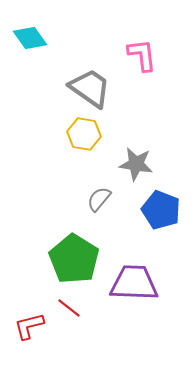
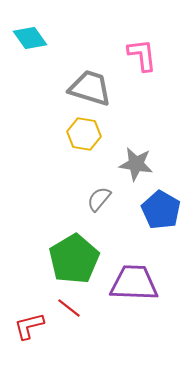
gray trapezoid: rotated 18 degrees counterclockwise
blue pentagon: rotated 9 degrees clockwise
green pentagon: rotated 9 degrees clockwise
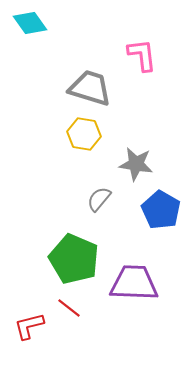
cyan diamond: moved 15 px up
green pentagon: rotated 18 degrees counterclockwise
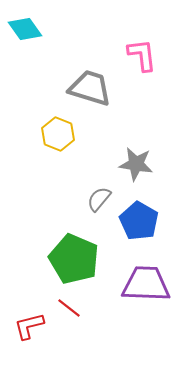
cyan diamond: moved 5 px left, 6 px down
yellow hexagon: moved 26 px left; rotated 12 degrees clockwise
blue pentagon: moved 22 px left, 11 px down
purple trapezoid: moved 12 px right, 1 px down
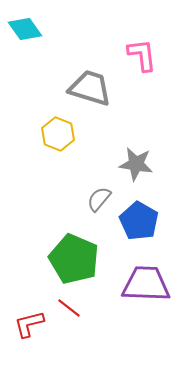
red L-shape: moved 2 px up
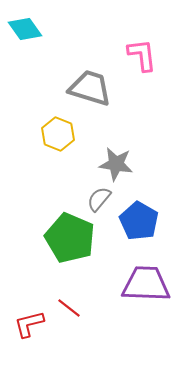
gray star: moved 20 px left
green pentagon: moved 4 px left, 21 px up
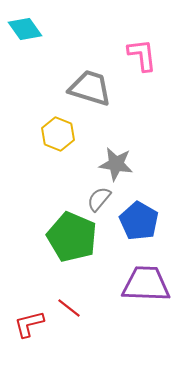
green pentagon: moved 2 px right, 1 px up
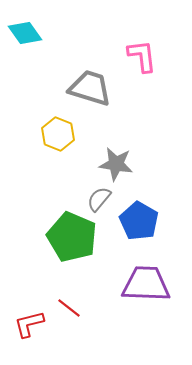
cyan diamond: moved 4 px down
pink L-shape: moved 1 px down
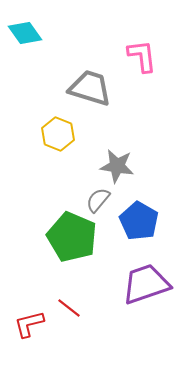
gray star: moved 1 px right, 2 px down
gray semicircle: moved 1 px left, 1 px down
purple trapezoid: rotated 21 degrees counterclockwise
